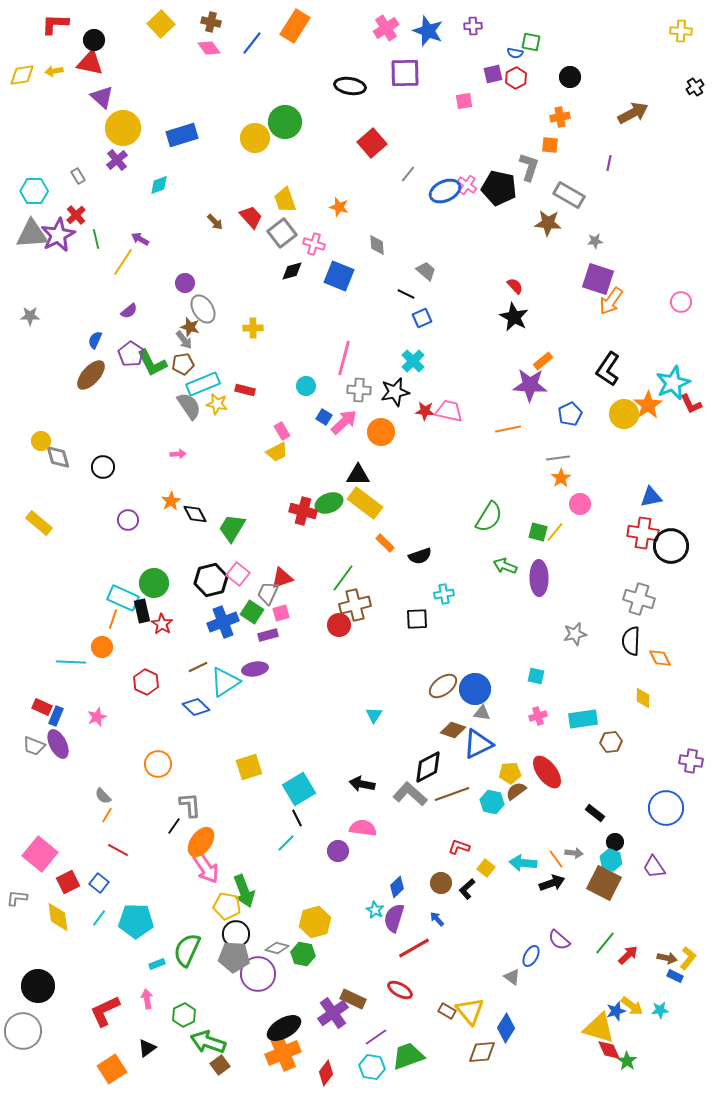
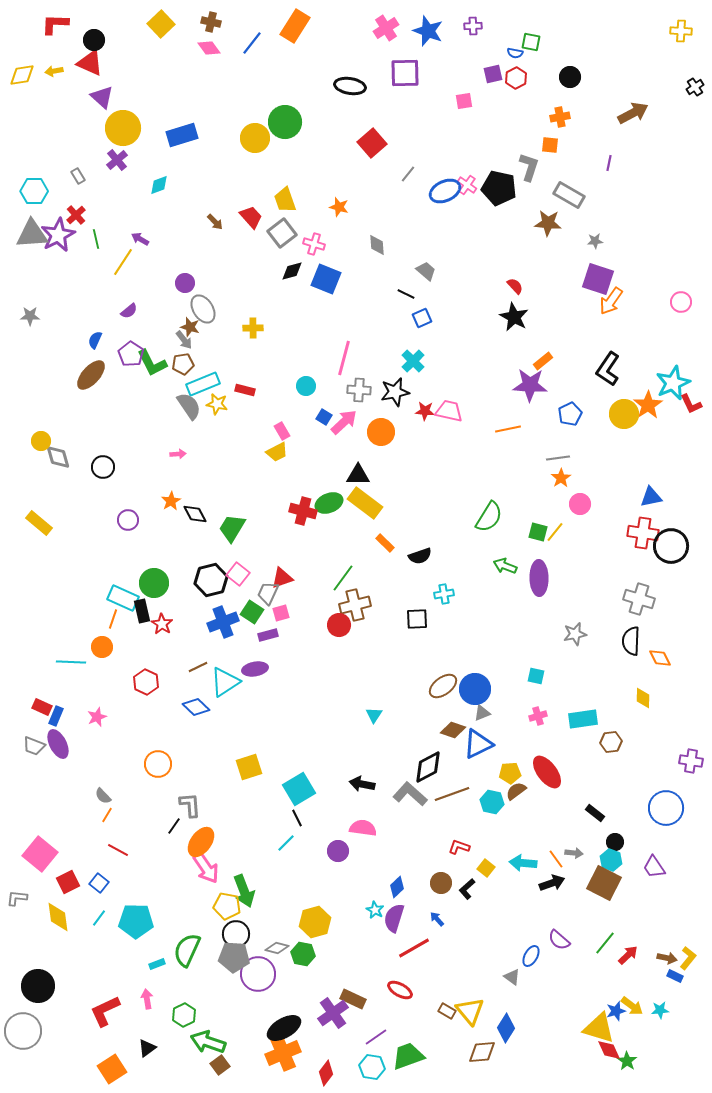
red triangle at (90, 63): rotated 12 degrees clockwise
blue square at (339, 276): moved 13 px left, 3 px down
gray triangle at (482, 713): rotated 30 degrees counterclockwise
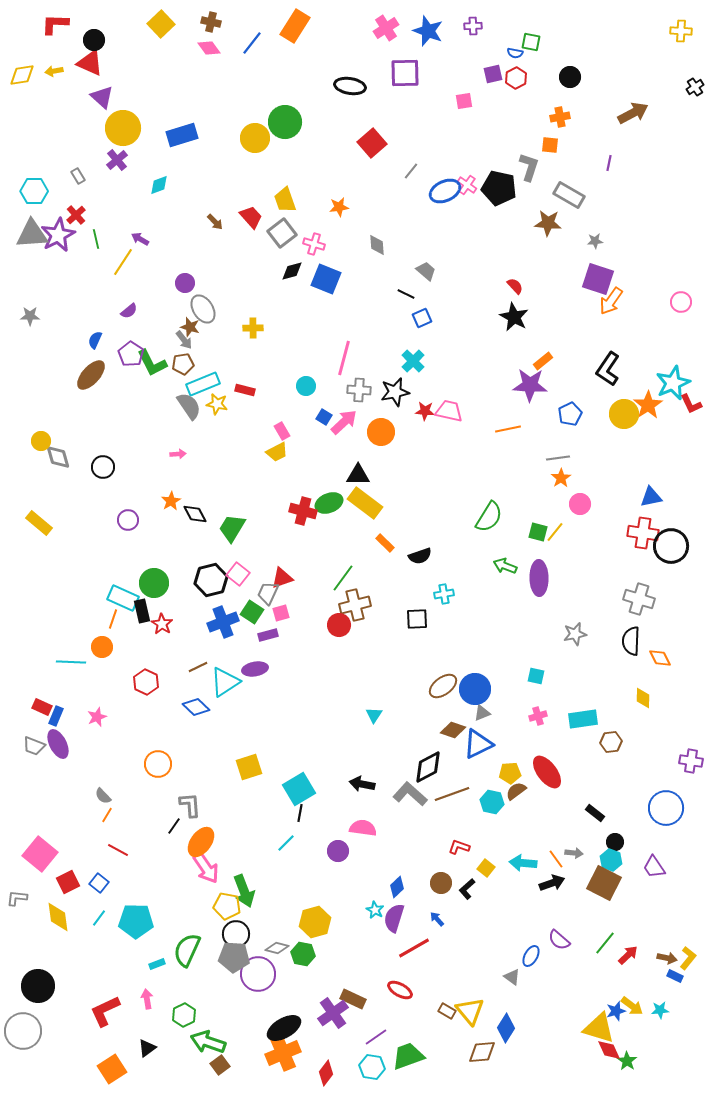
gray line at (408, 174): moved 3 px right, 3 px up
orange star at (339, 207): rotated 24 degrees counterclockwise
black line at (297, 818): moved 3 px right, 5 px up; rotated 36 degrees clockwise
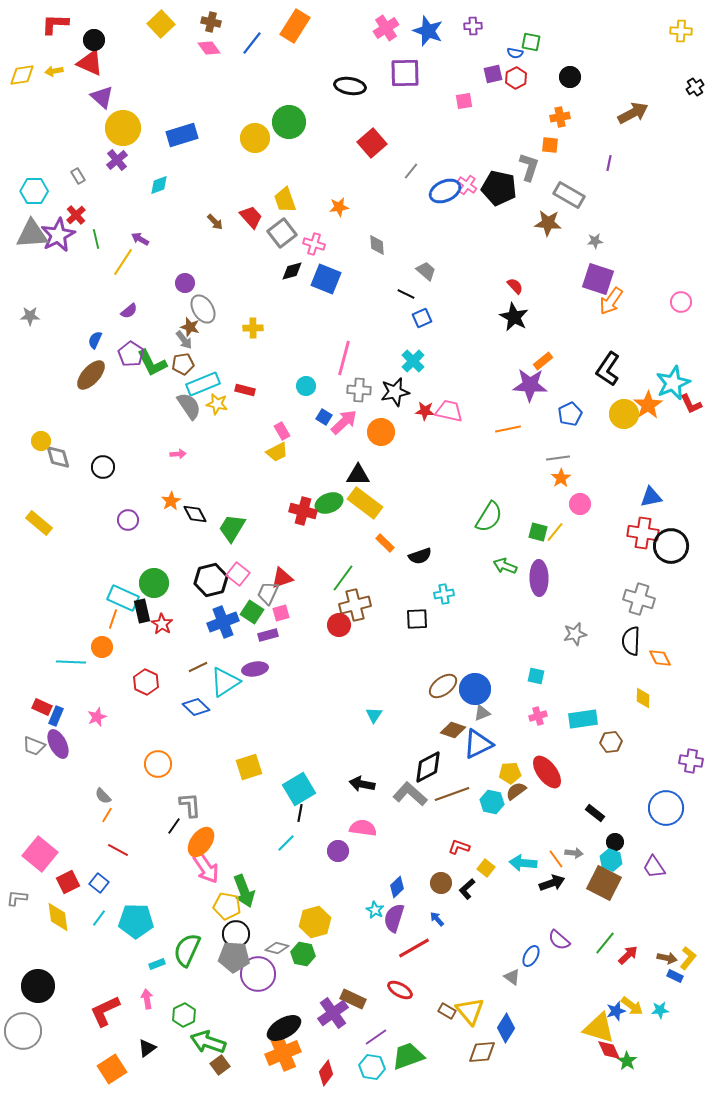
green circle at (285, 122): moved 4 px right
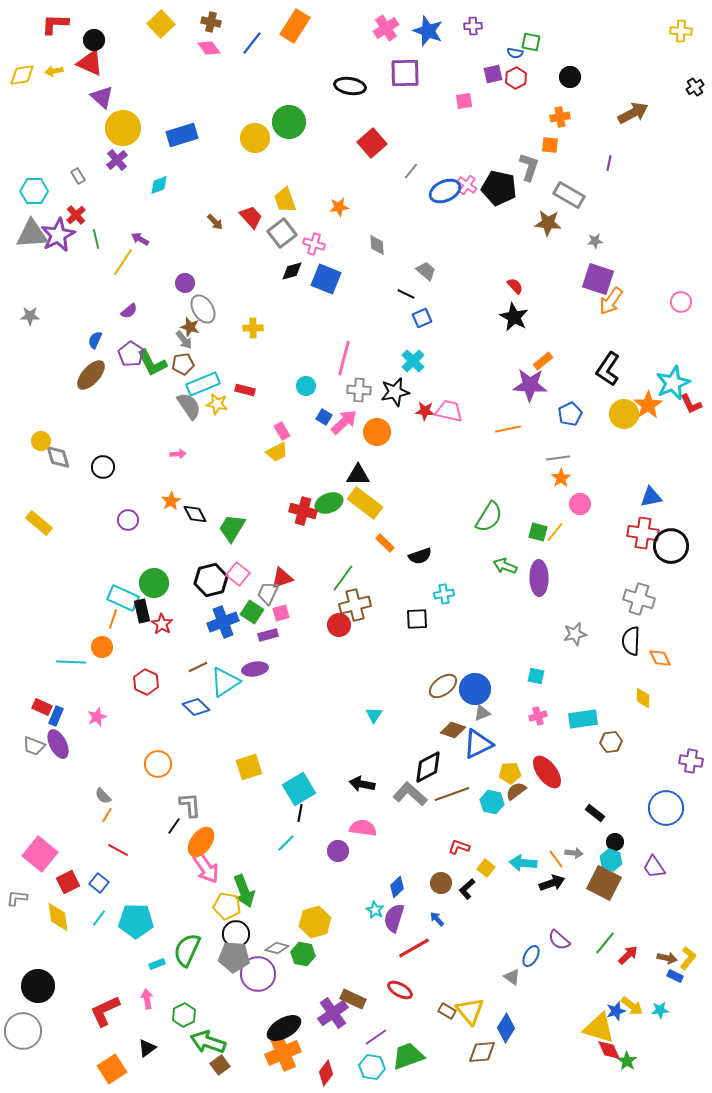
orange circle at (381, 432): moved 4 px left
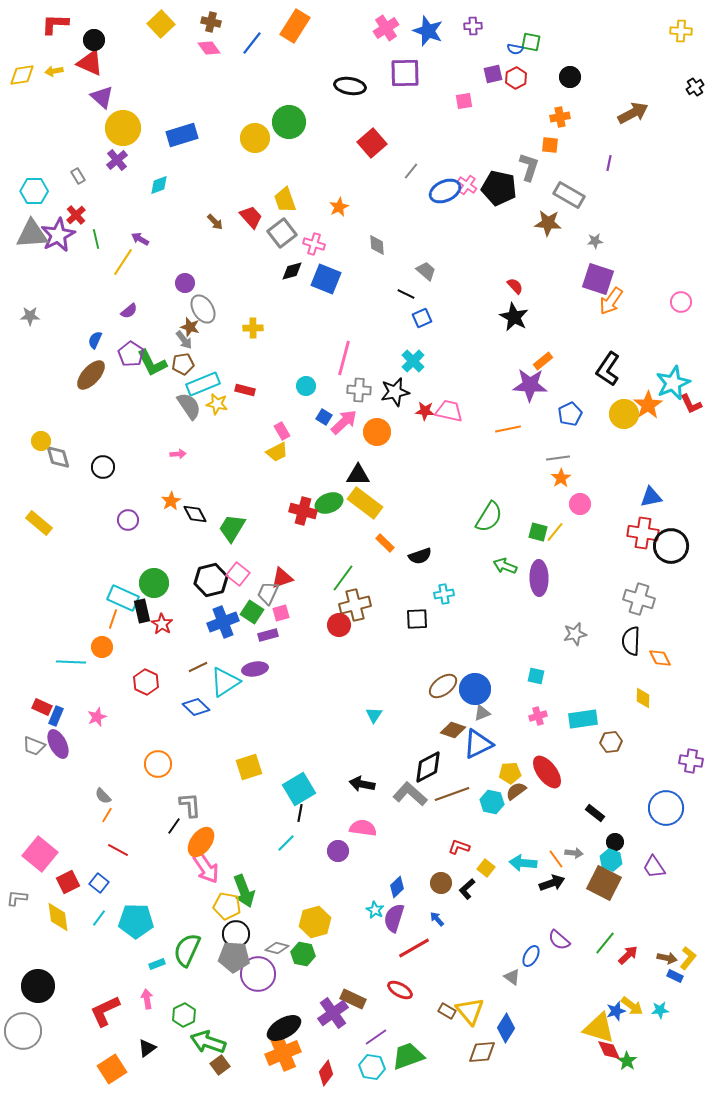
blue semicircle at (515, 53): moved 4 px up
orange star at (339, 207): rotated 18 degrees counterclockwise
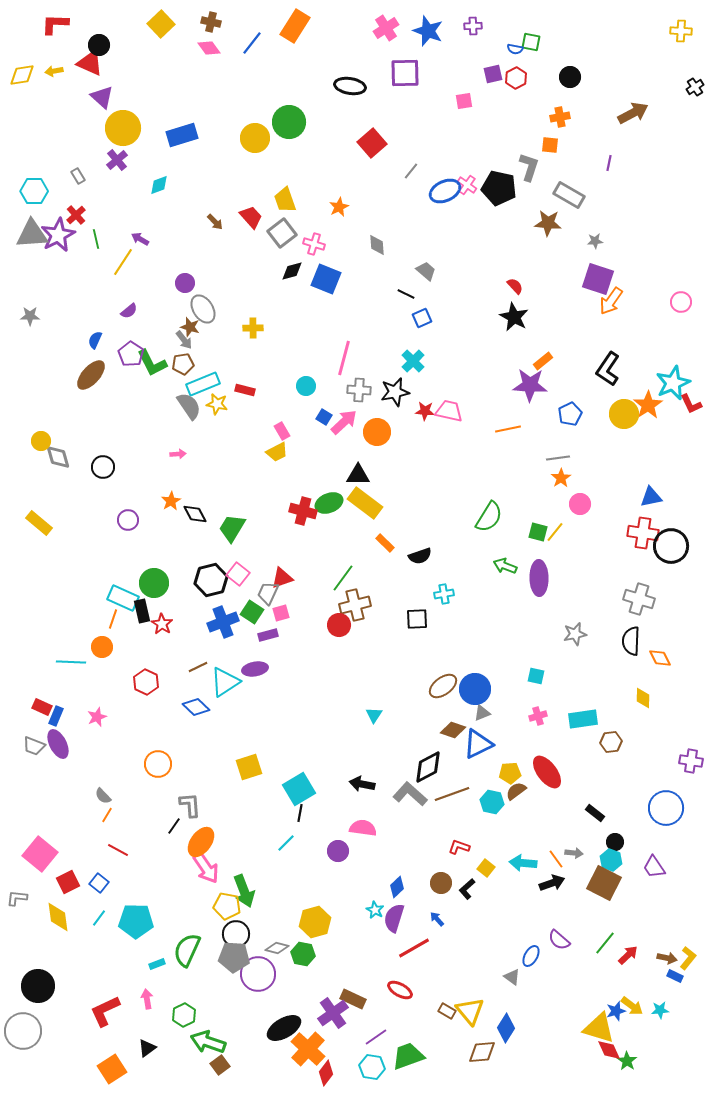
black circle at (94, 40): moved 5 px right, 5 px down
orange cross at (283, 1053): moved 25 px right, 4 px up; rotated 24 degrees counterclockwise
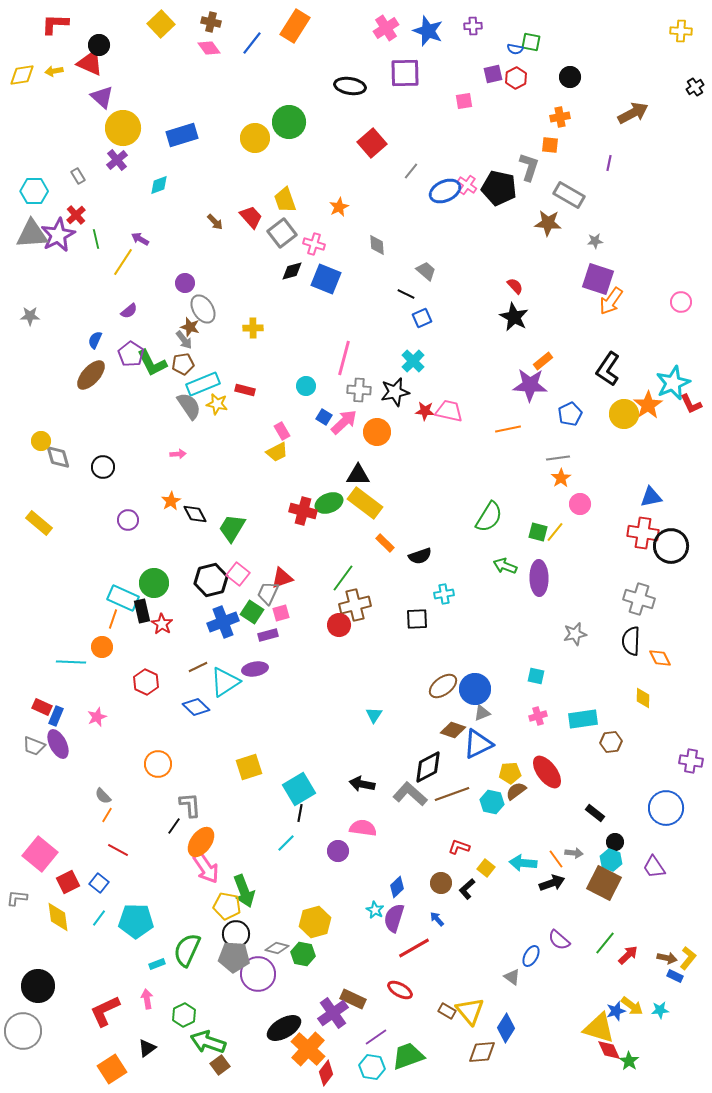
green star at (627, 1061): moved 2 px right
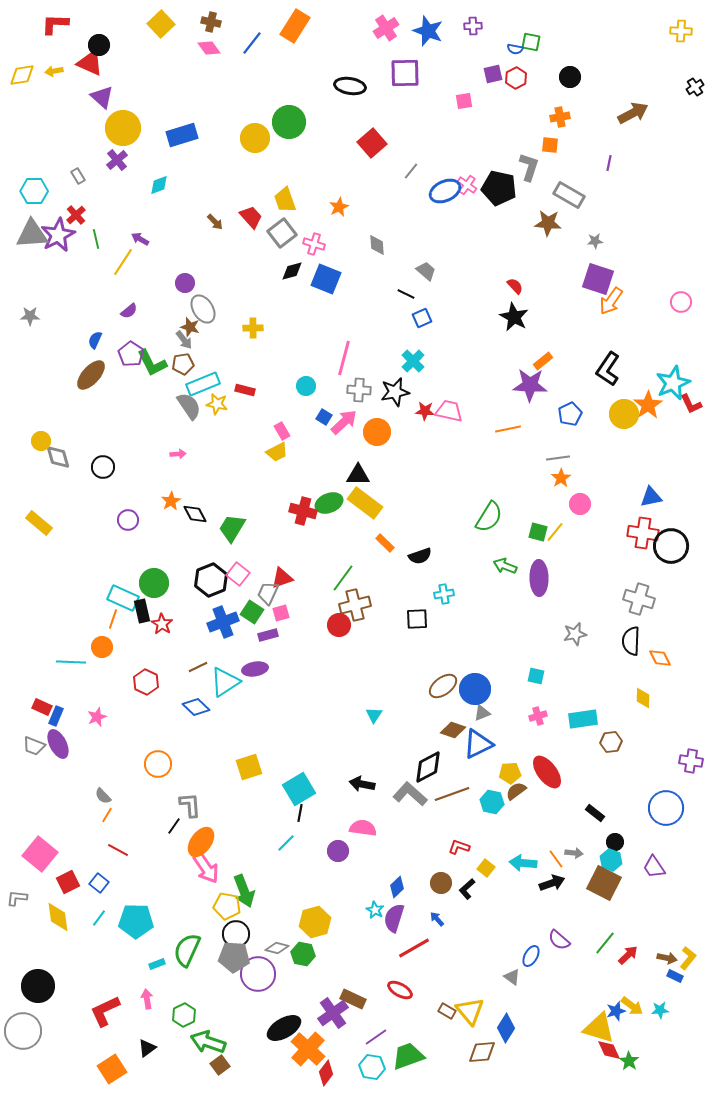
black hexagon at (211, 580): rotated 8 degrees counterclockwise
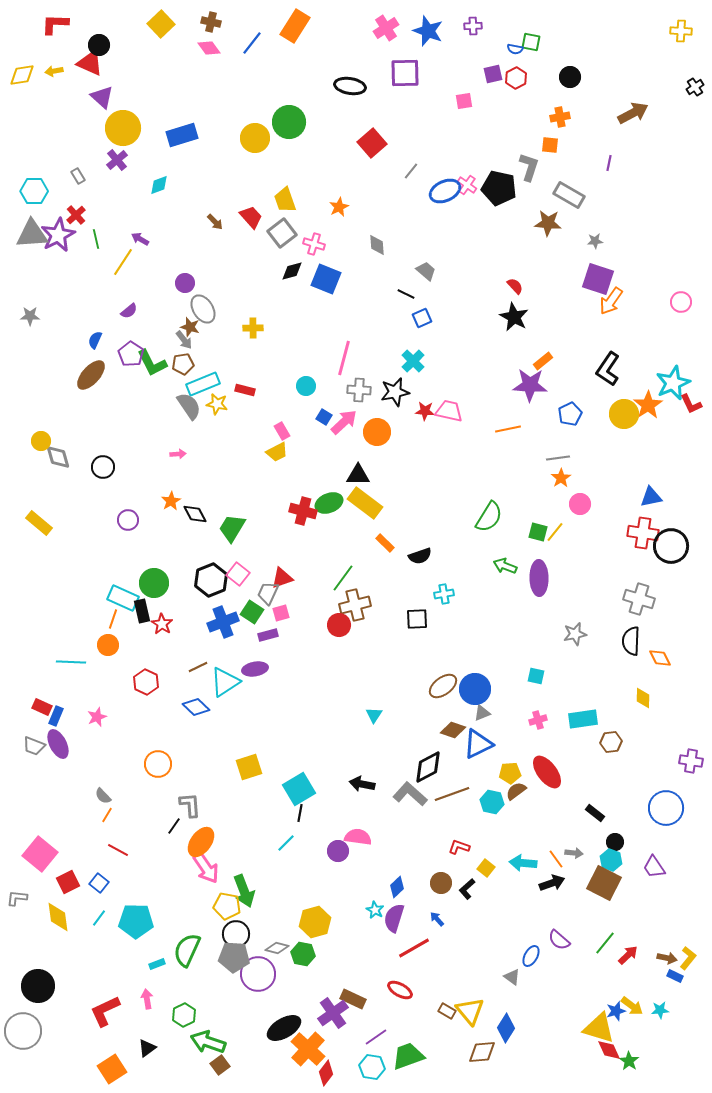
orange circle at (102, 647): moved 6 px right, 2 px up
pink cross at (538, 716): moved 4 px down
pink semicircle at (363, 828): moved 5 px left, 9 px down
